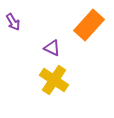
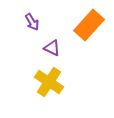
purple arrow: moved 19 px right
yellow cross: moved 5 px left, 2 px down
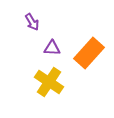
orange rectangle: moved 28 px down
purple triangle: rotated 24 degrees counterclockwise
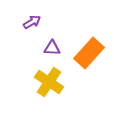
purple arrow: rotated 90 degrees counterclockwise
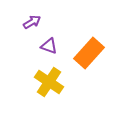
purple triangle: moved 3 px left, 2 px up; rotated 18 degrees clockwise
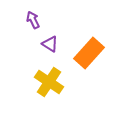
purple arrow: moved 1 px right, 2 px up; rotated 84 degrees counterclockwise
purple triangle: moved 1 px right, 2 px up; rotated 12 degrees clockwise
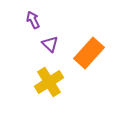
purple triangle: rotated 12 degrees clockwise
yellow cross: rotated 24 degrees clockwise
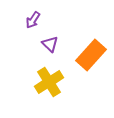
purple arrow: rotated 120 degrees counterclockwise
orange rectangle: moved 2 px right, 2 px down
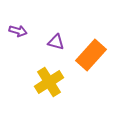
purple arrow: moved 15 px left, 11 px down; rotated 108 degrees counterclockwise
purple triangle: moved 6 px right, 2 px up; rotated 30 degrees counterclockwise
